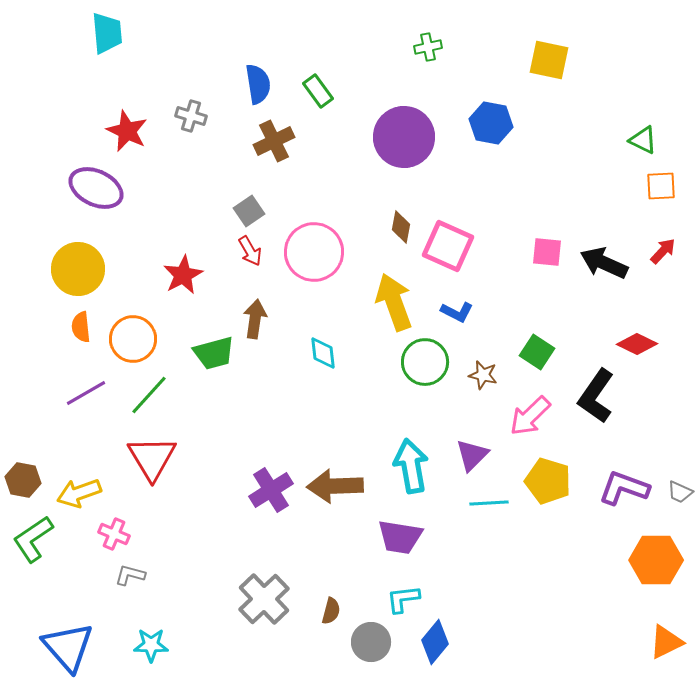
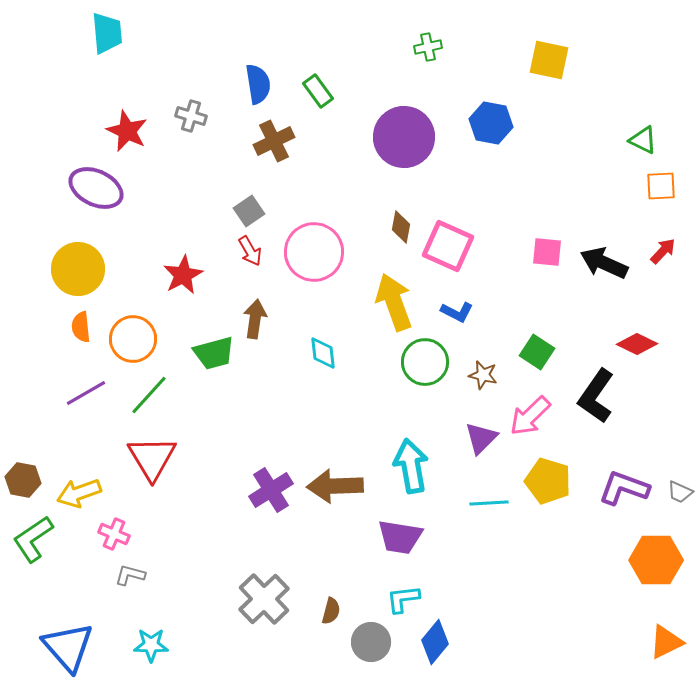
purple triangle at (472, 455): moved 9 px right, 17 px up
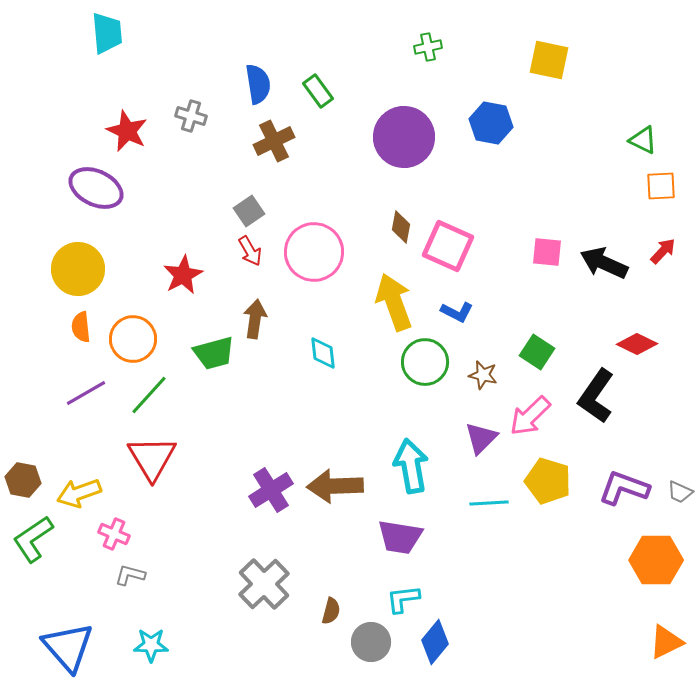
gray cross at (264, 599): moved 15 px up
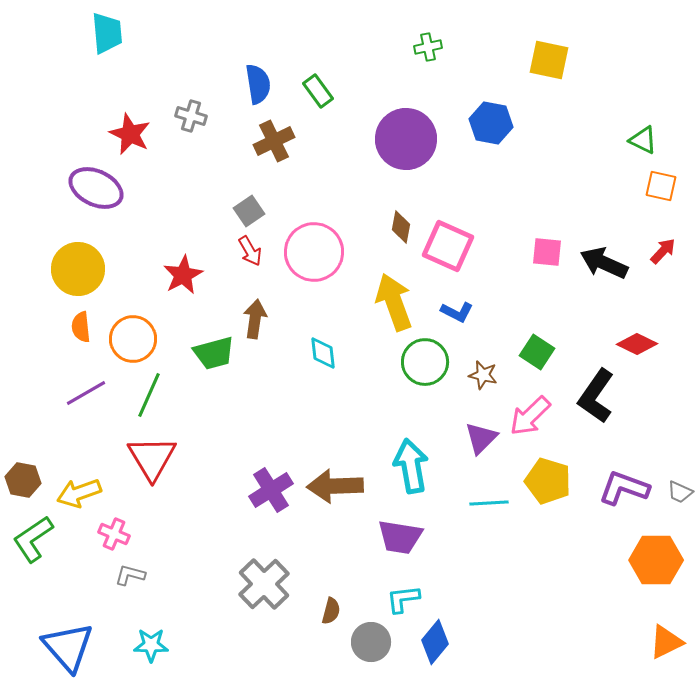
red star at (127, 131): moved 3 px right, 3 px down
purple circle at (404, 137): moved 2 px right, 2 px down
orange square at (661, 186): rotated 16 degrees clockwise
green line at (149, 395): rotated 18 degrees counterclockwise
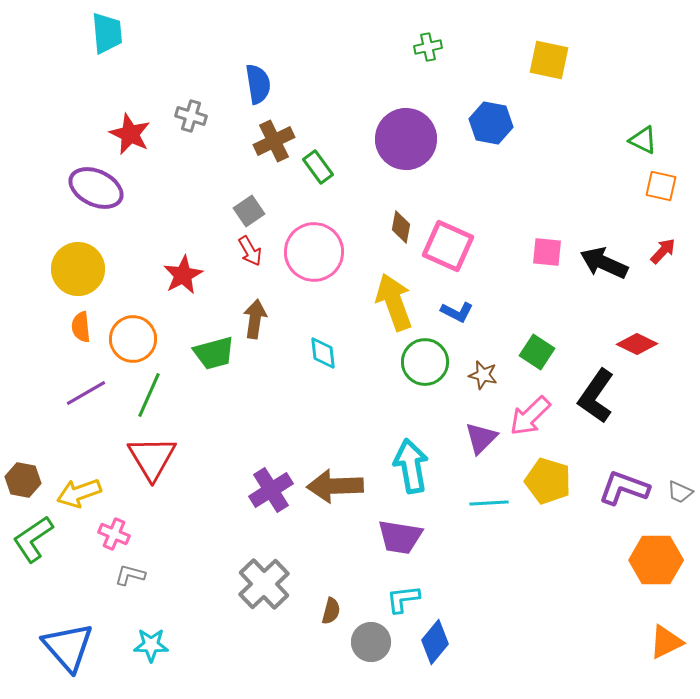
green rectangle at (318, 91): moved 76 px down
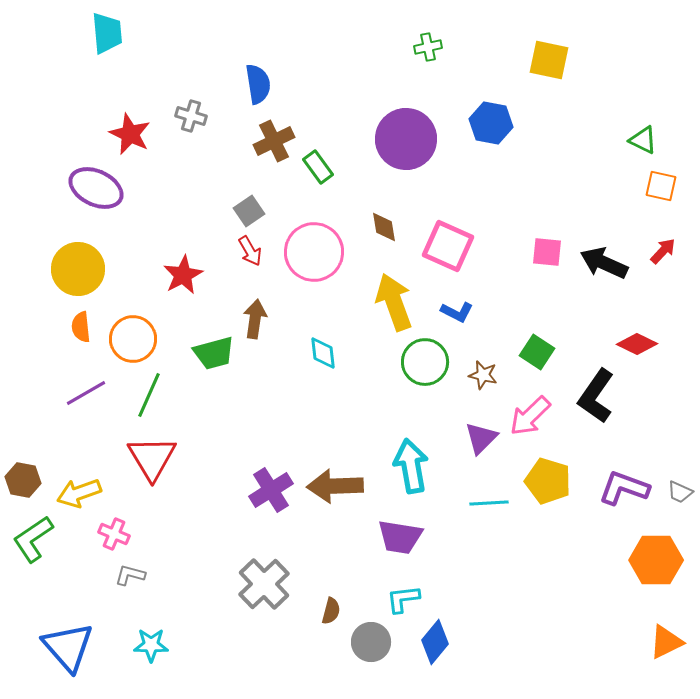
brown diamond at (401, 227): moved 17 px left; rotated 20 degrees counterclockwise
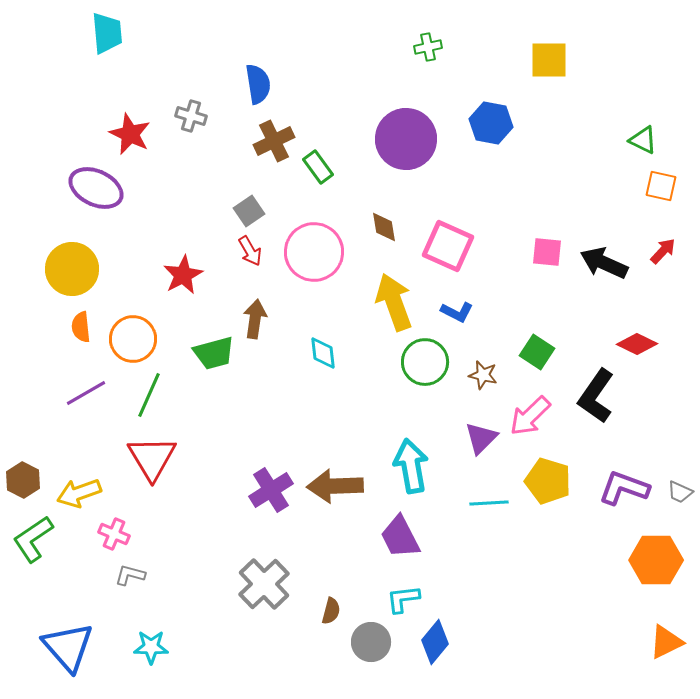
yellow square at (549, 60): rotated 12 degrees counterclockwise
yellow circle at (78, 269): moved 6 px left
brown hexagon at (23, 480): rotated 16 degrees clockwise
purple trapezoid at (400, 537): rotated 54 degrees clockwise
cyan star at (151, 645): moved 2 px down
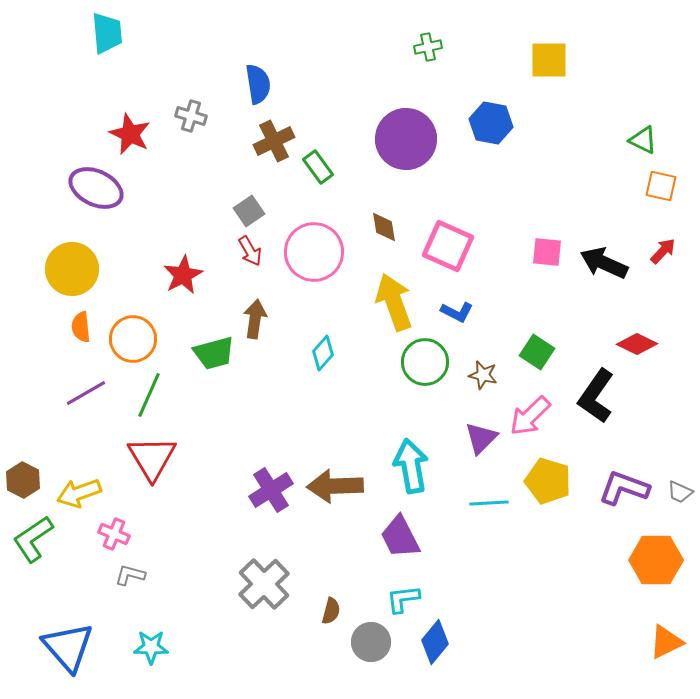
cyan diamond at (323, 353): rotated 48 degrees clockwise
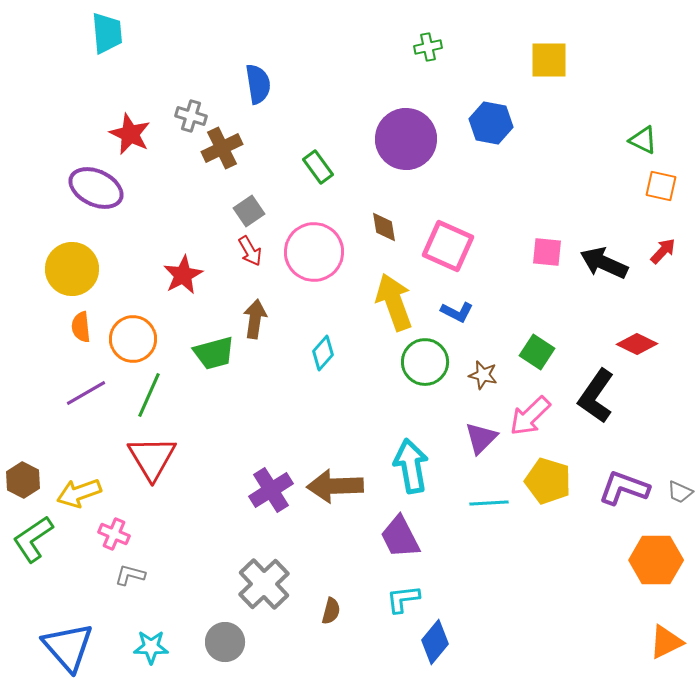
brown cross at (274, 141): moved 52 px left, 7 px down
gray circle at (371, 642): moved 146 px left
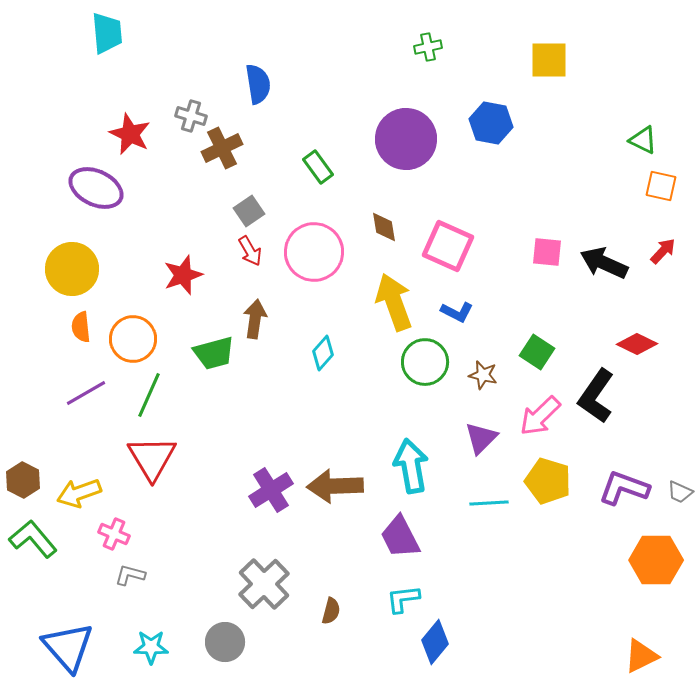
red star at (183, 275): rotated 9 degrees clockwise
pink arrow at (530, 416): moved 10 px right
green L-shape at (33, 539): rotated 84 degrees clockwise
orange triangle at (666, 642): moved 25 px left, 14 px down
